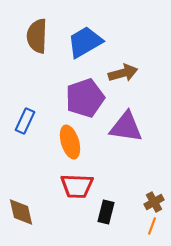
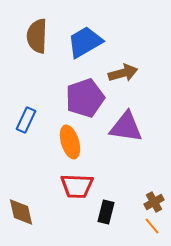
blue rectangle: moved 1 px right, 1 px up
orange line: rotated 60 degrees counterclockwise
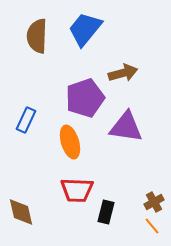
blue trapezoid: moved 13 px up; rotated 21 degrees counterclockwise
red trapezoid: moved 4 px down
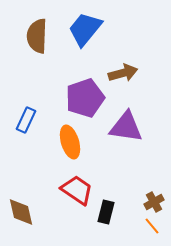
red trapezoid: rotated 148 degrees counterclockwise
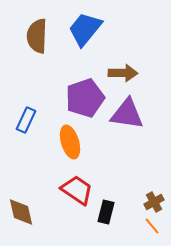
brown arrow: rotated 16 degrees clockwise
purple triangle: moved 1 px right, 13 px up
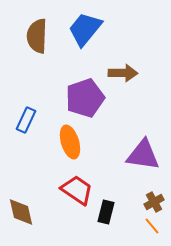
purple triangle: moved 16 px right, 41 px down
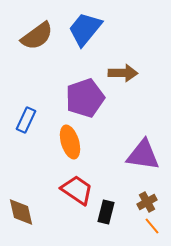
brown semicircle: rotated 128 degrees counterclockwise
brown cross: moved 7 px left
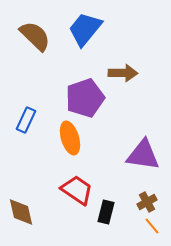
brown semicircle: moved 2 px left; rotated 100 degrees counterclockwise
orange ellipse: moved 4 px up
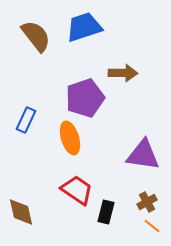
blue trapezoid: moved 1 px left, 2 px up; rotated 33 degrees clockwise
brown semicircle: moved 1 px right; rotated 8 degrees clockwise
orange line: rotated 12 degrees counterclockwise
